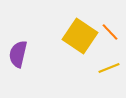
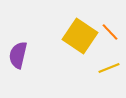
purple semicircle: moved 1 px down
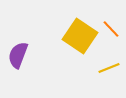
orange line: moved 1 px right, 3 px up
purple semicircle: rotated 8 degrees clockwise
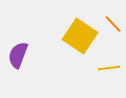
orange line: moved 2 px right, 5 px up
yellow line: rotated 15 degrees clockwise
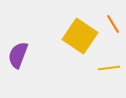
orange line: rotated 12 degrees clockwise
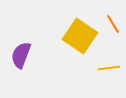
purple semicircle: moved 3 px right
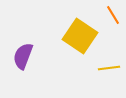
orange line: moved 9 px up
purple semicircle: moved 2 px right, 1 px down
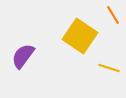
purple semicircle: rotated 16 degrees clockwise
yellow line: rotated 25 degrees clockwise
